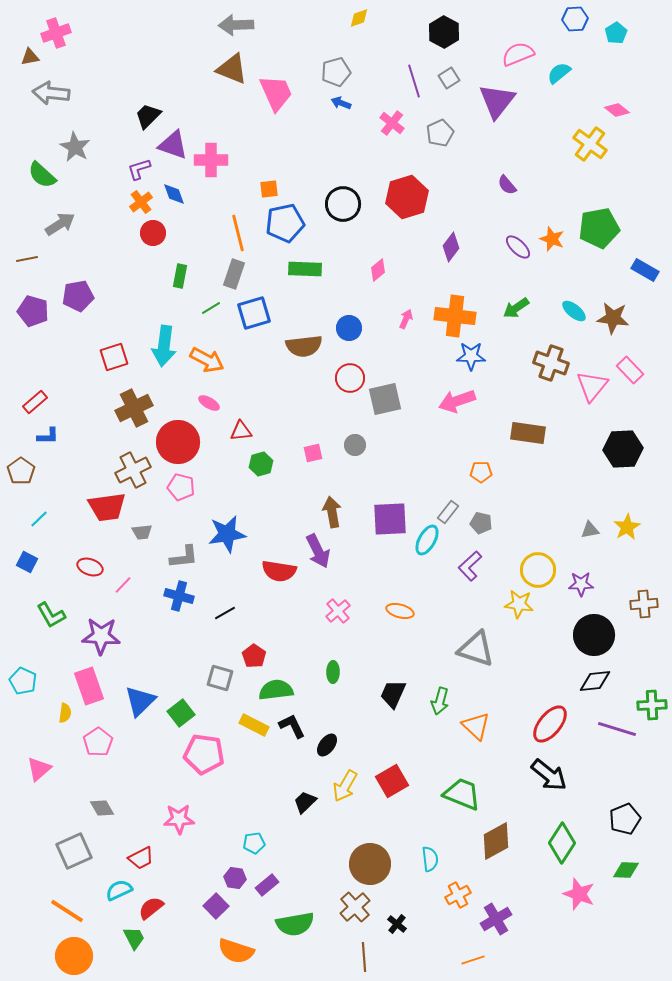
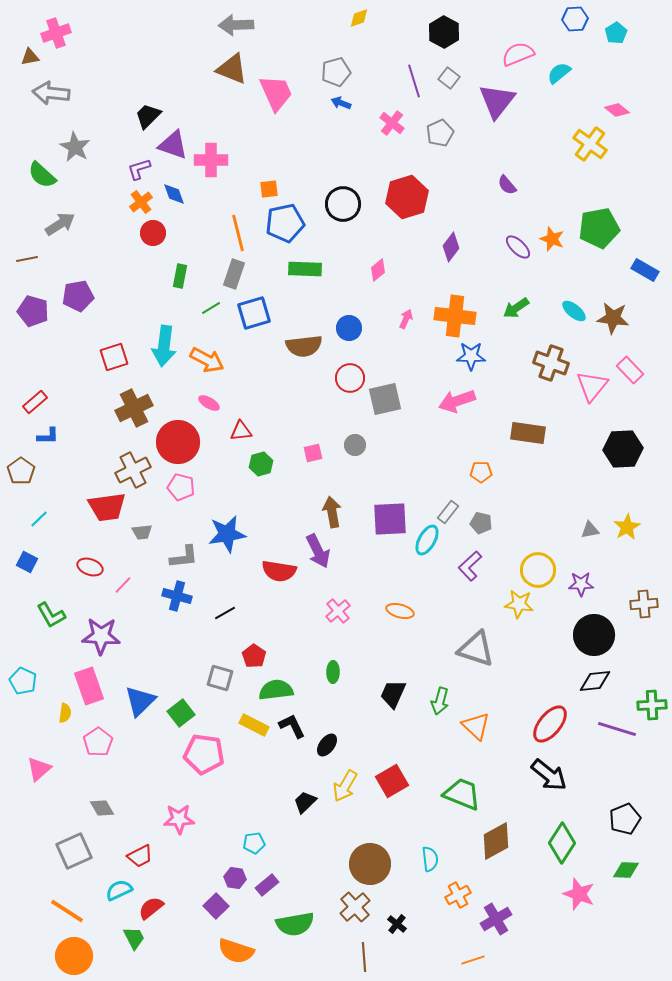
gray square at (449, 78): rotated 20 degrees counterclockwise
blue cross at (179, 596): moved 2 px left
red trapezoid at (141, 858): moved 1 px left, 2 px up
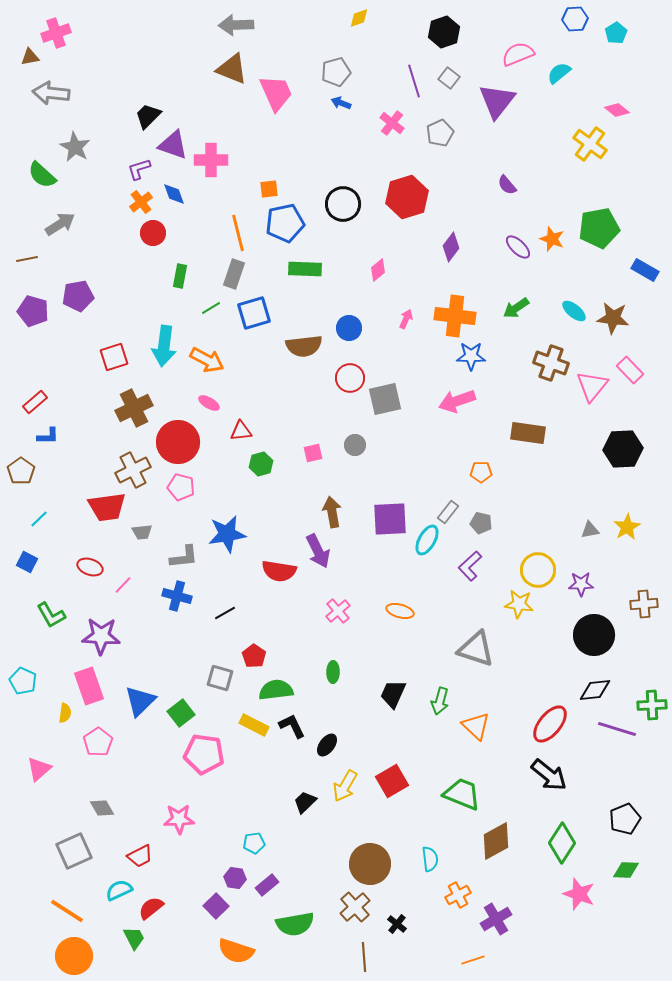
black hexagon at (444, 32): rotated 12 degrees clockwise
black diamond at (595, 681): moved 9 px down
